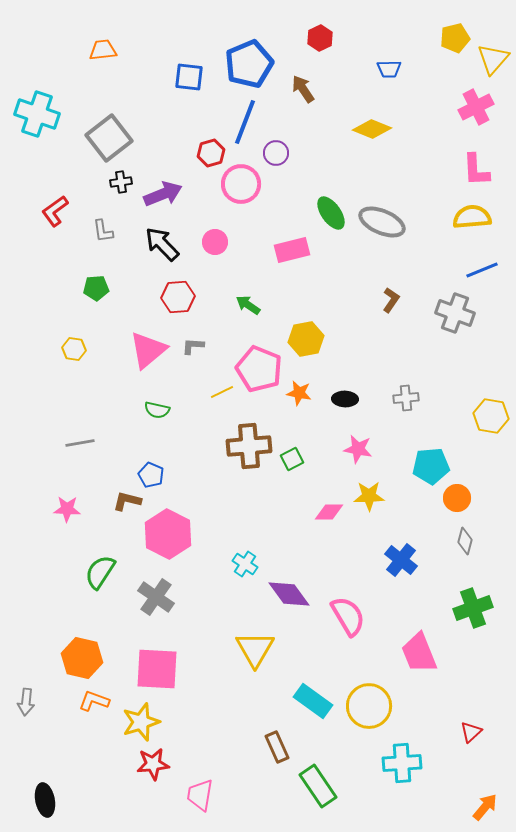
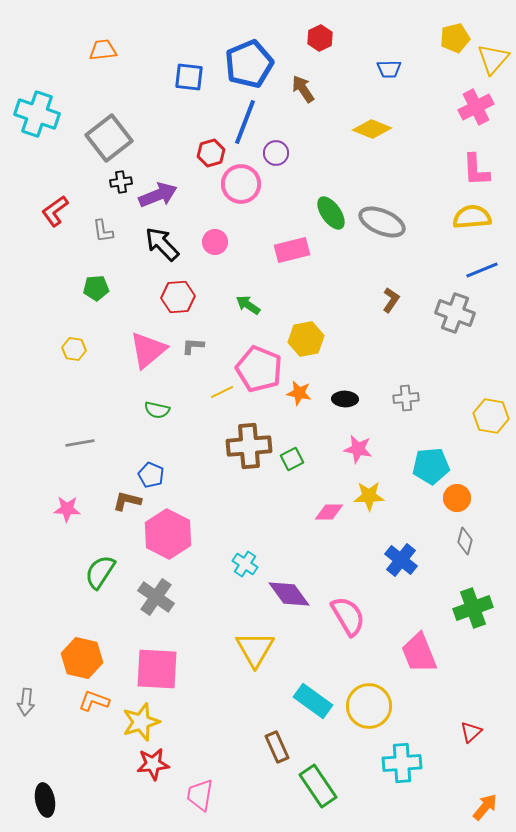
purple arrow at (163, 194): moved 5 px left, 1 px down
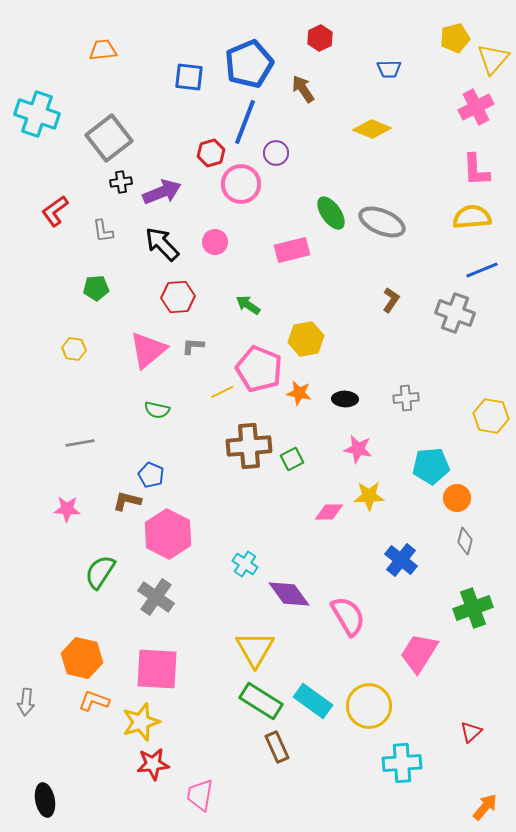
purple arrow at (158, 195): moved 4 px right, 3 px up
pink trapezoid at (419, 653): rotated 54 degrees clockwise
green rectangle at (318, 786): moved 57 px left, 85 px up; rotated 24 degrees counterclockwise
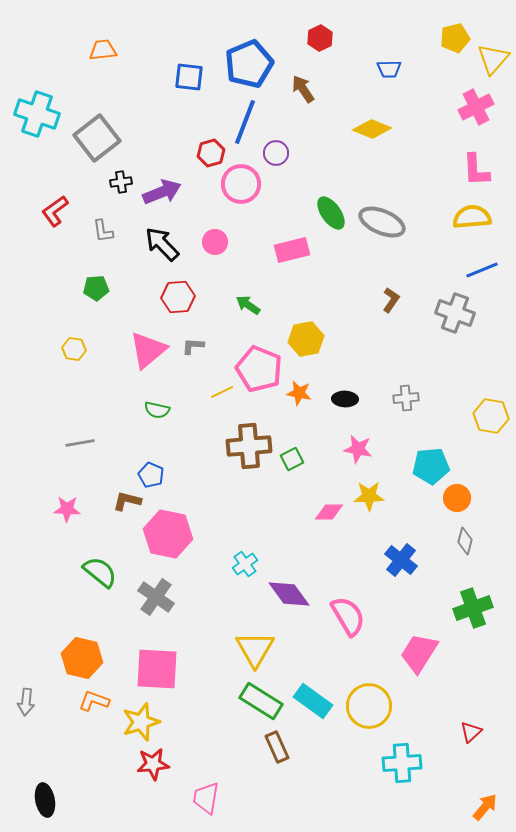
gray square at (109, 138): moved 12 px left
pink hexagon at (168, 534): rotated 15 degrees counterclockwise
cyan cross at (245, 564): rotated 20 degrees clockwise
green semicircle at (100, 572): rotated 96 degrees clockwise
pink trapezoid at (200, 795): moved 6 px right, 3 px down
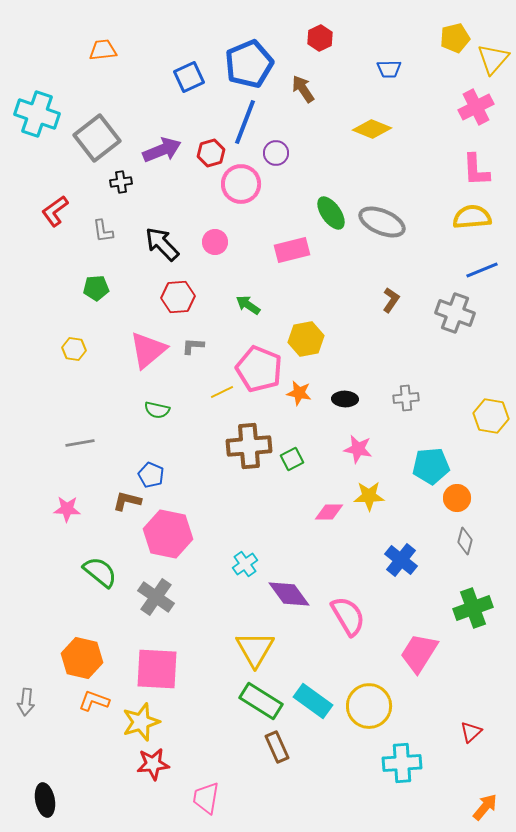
blue square at (189, 77): rotated 32 degrees counterclockwise
purple arrow at (162, 192): moved 42 px up
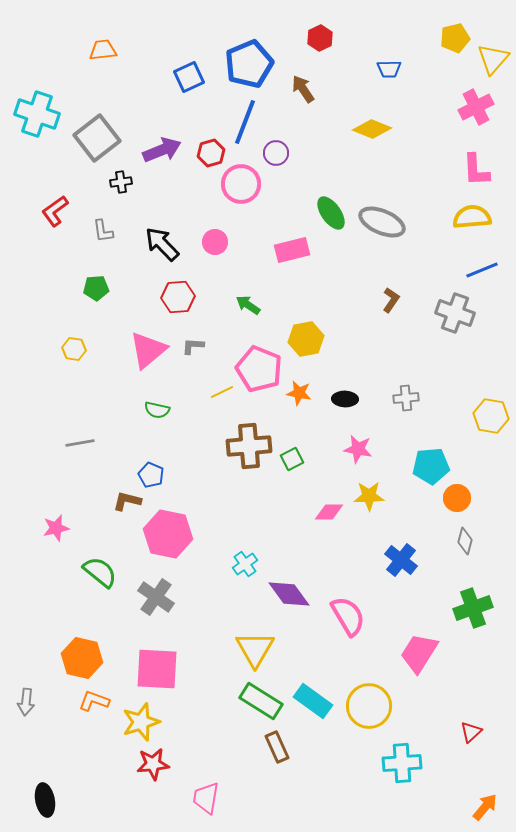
pink star at (67, 509): moved 11 px left, 19 px down; rotated 16 degrees counterclockwise
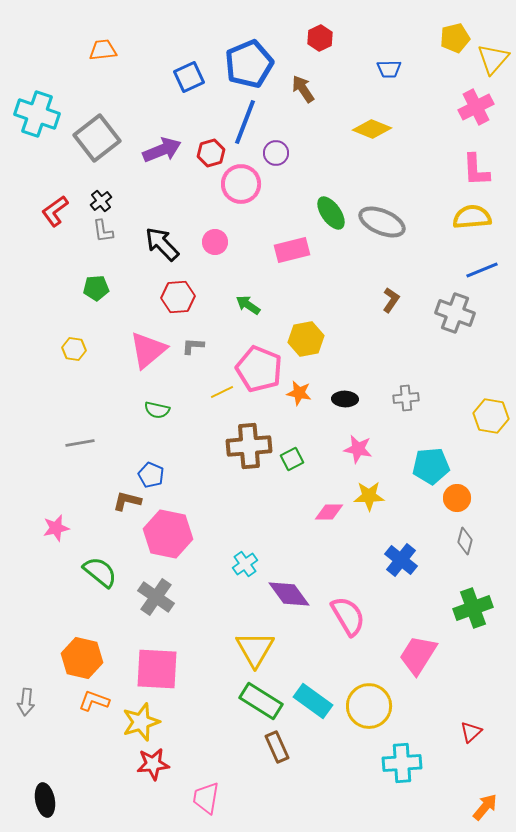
black cross at (121, 182): moved 20 px left, 19 px down; rotated 30 degrees counterclockwise
pink trapezoid at (419, 653): moved 1 px left, 2 px down
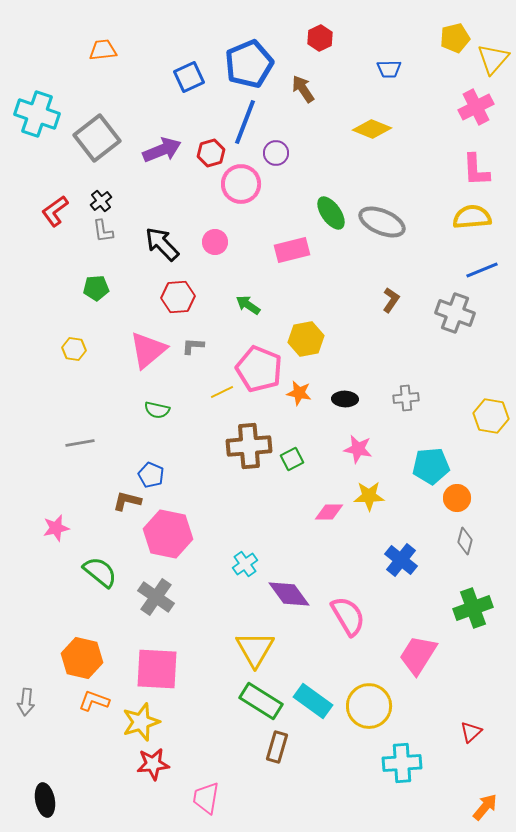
brown rectangle at (277, 747): rotated 40 degrees clockwise
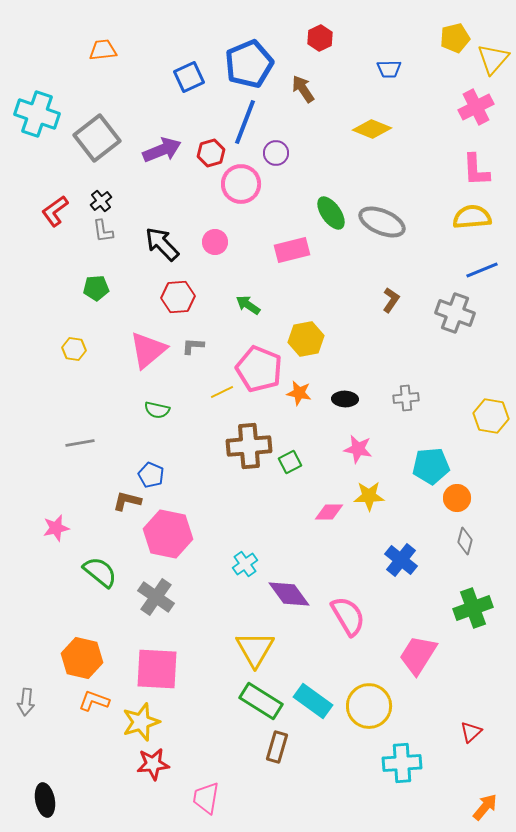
green square at (292, 459): moved 2 px left, 3 px down
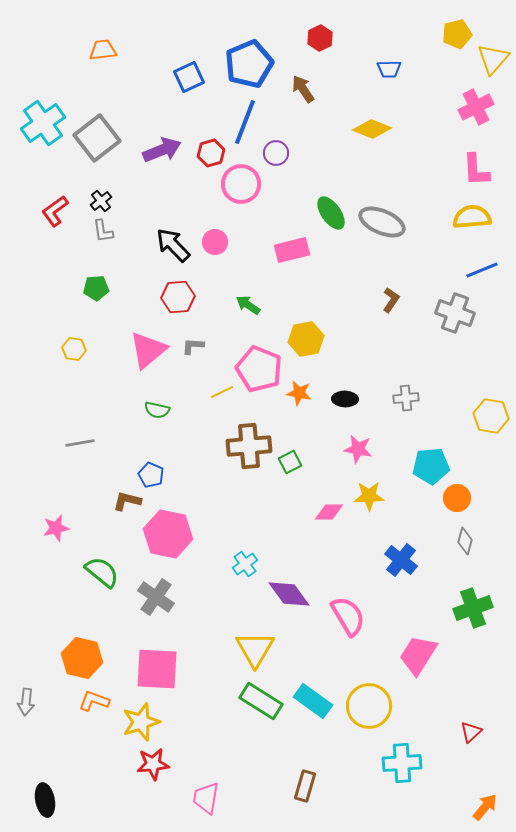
yellow pentagon at (455, 38): moved 2 px right, 4 px up
cyan cross at (37, 114): moved 6 px right, 9 px down; rotated 36 degrees clockwise
black arrow at (162, 244): moved 11 px right, 1 px down
green semicircle at (100, 572): moved 2 px right
brown rectangle at (277, 747): moved 28 px right, 39 px down
